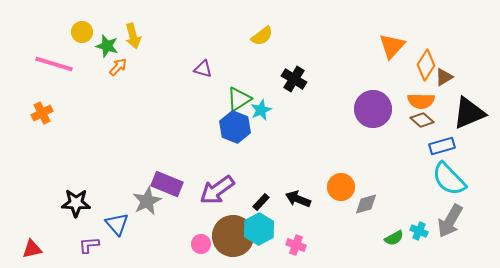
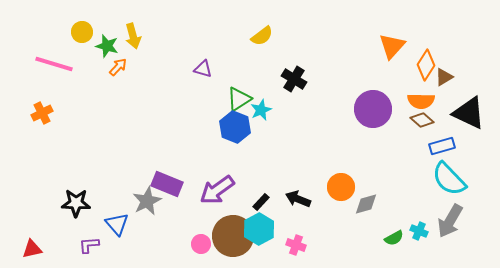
black triangle: rotated 48 degrees clockwise
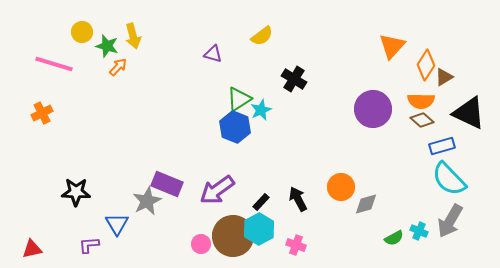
purple triangle: moved 10 px right, 15 px up
black arrow: rotated 40 degrees clockwise
black star: moved 11 px up
blue triangle: rotated 10 degrees clockwise
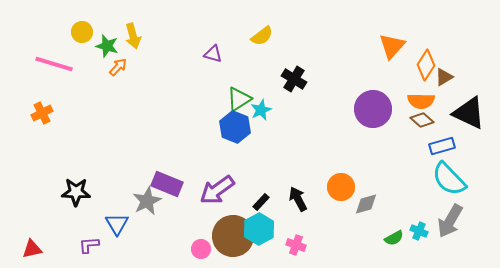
pink circle: moved 5 px down
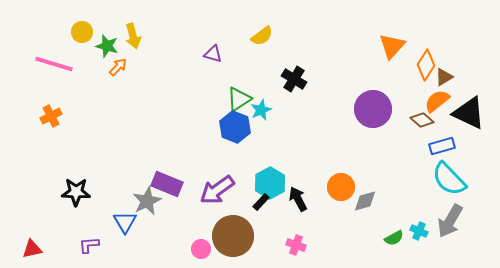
orange semicircle: moved 16 px right; rotated 140 degrees clockwise
orange cross: moved 9 px right, 3 px down
gray diamond: moved 1 px left, 3 px up
blue triangle: moved 8 px right, 2 px up
cyan hexagon: moved 11 px right, 46 px up
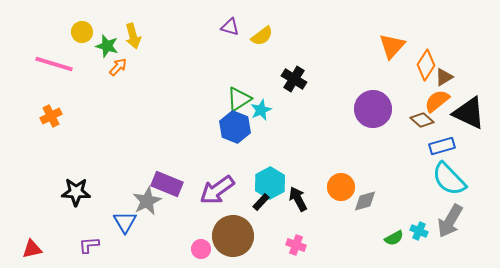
purple triangle: moved 17 px right, 27 px up
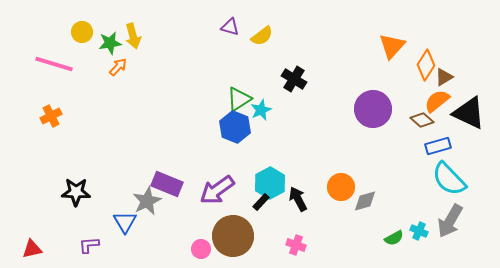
green star: moved 3 px right, 3 px up; rotated 25 degrees counterclockwise
blue rectangle: moved 4 px left
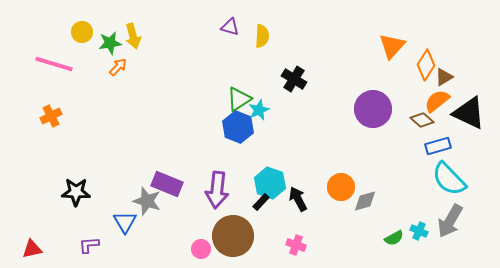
yellow semicircle: rotated 50 degrees counterclockwise
cyan star: moved 2 px left
blue hexagon: moved 3 px right
cyan hexagon: rotated 12 degrees counterclockwise
purple arrow: rotated 48 degrees counterclockwise
gray star: rotated 28 degrees counterclockwise
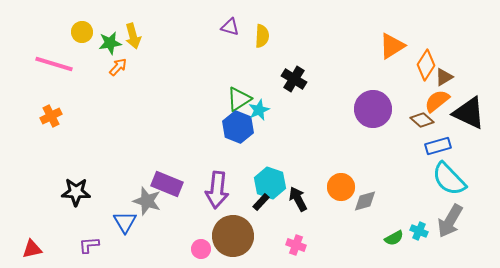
orange triangle: rotated 16 degrees clockwise
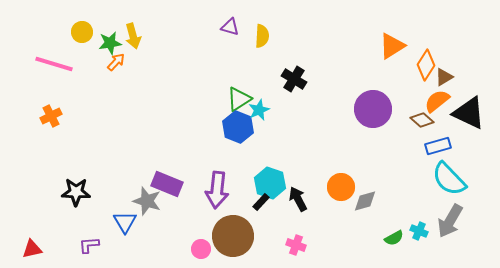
orange arrow: moved 2 px left, 5 px up
